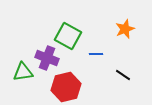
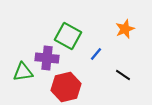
blue line: rotated 48 degrees counterclockwise
purple cross: rotated 15 degrees counterclockwise
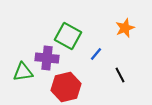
orange star: moved 1 px up
black line: moved 3 px left; rotated 28 degrees clockwise
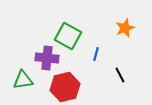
blue line: rotated 24 degrees counterclockwise
green triangle: moved 8 px down
red hexagon: moved 1 px left
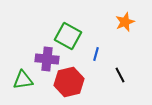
orange star: moved 6 px up
purple cross: moved 1 px down
red hexagon: moved 4 px right, 5 px up
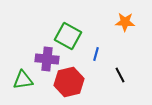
orange star: rotated 24 degrees clockwise
